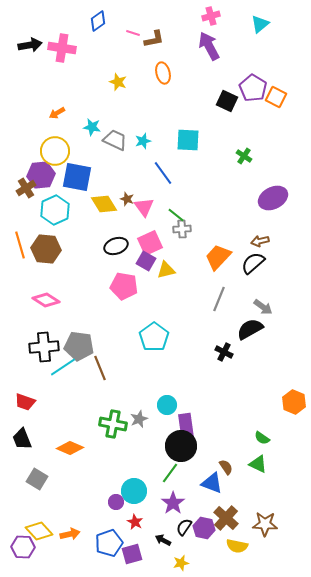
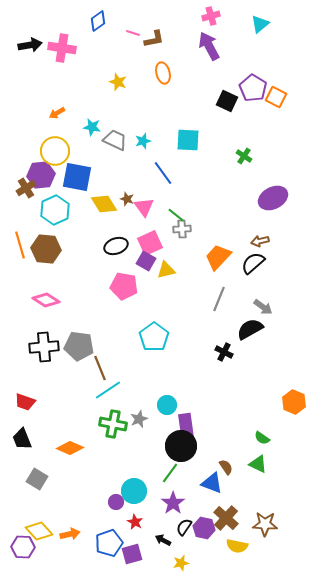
cyan line at (63, 367): moved 45 px right, 23 px down
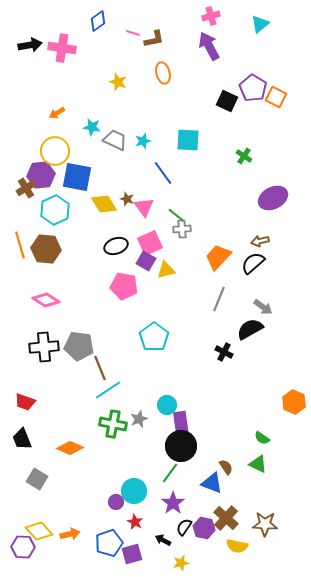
purple rectangle at (186, 426): moved 5 px left, 2 px up
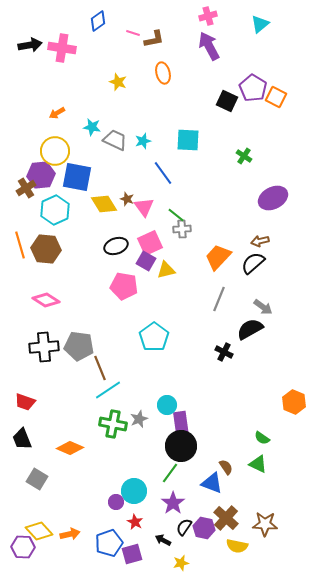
pink cross at (211, 16): moved 3 px left
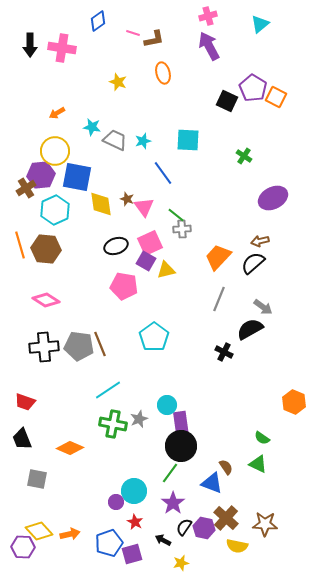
black arrow at (30, 45): rotated 100 degrees clockwise
yellow diamond at (104, 204): moved 3 px left; rotated 24 degrees clockwise
brown line at (100, 368): moved 24 px up
gray square at (37, 479): rotated 20 degrees counterclockwise
